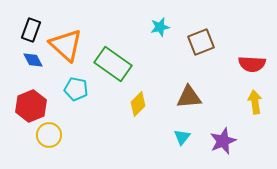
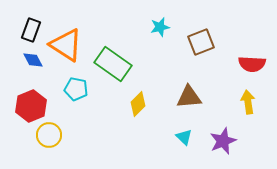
orange triangle: rotated 9 degrees counterclockwise
yellow arrow: moved 7 px left
cyan triangle: moved 2 px right; rotated 24 degrees counterclockwise
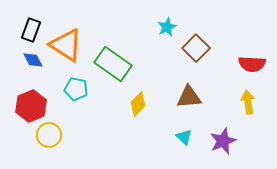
cyan star: moved 7 px right; rotated 12 degrees counterclockwise
brown square: moved 5 px left, 6 px down; rotated 24 degrees counterclockwise
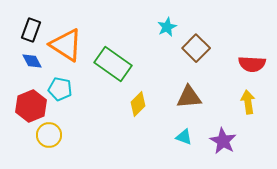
blue diamond: moved 1 px left, 1 px down
cyan pentagon: moved 16 px left
cyan triangle: rotated 24 degrees counterclockwise
purple star: rotated 20 degrees counterclockwise
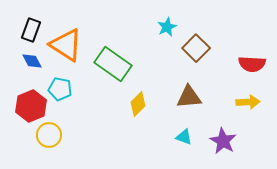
yellow arrow: rotated 95 degrees clockwise
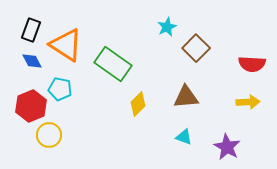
brown triangle: moved 3 px left
purple star: moved 4 px right, 6 px down
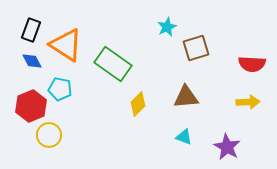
brown square: rotated 28 degrees clockwise
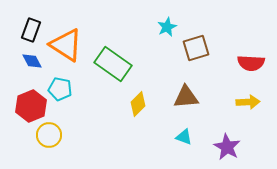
red semicircle: moved 1 px left, 1 px up
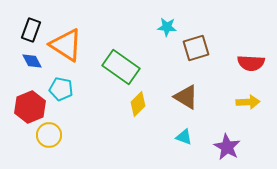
cyan star: rotated 30 degrees clockwise
green rectangle: moved 8 px right, 3 px down
cyan pentagon: moved 1 px right
brown triangle: rotated 36 degrees clockwise
red hexagon: moved 1 px left, 1 px down
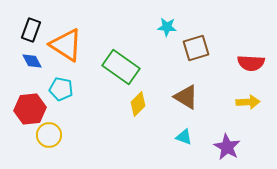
red hexagon: moved 2 px down; rotated 16 degrees clockwise
